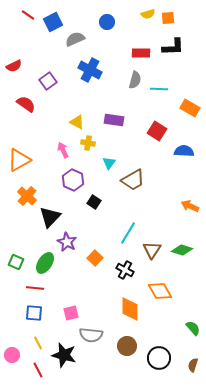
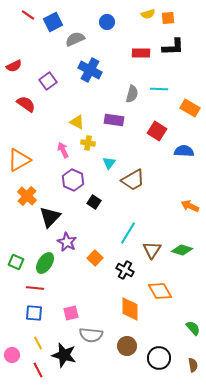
gray semicircle at (135, 80): moved 3 px left, 14 px down
brown semicircle at (193, 365): rotated 152 degrees clockwise
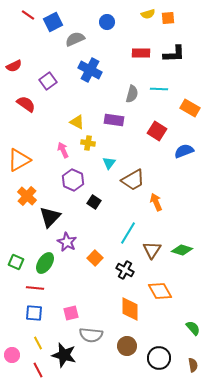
black L-shape at (173, 47): moved 1 px right, 7 px down
blue semicircle at (184, 151): rotated 24 degrees counterclockwise
orange arrow at (190, 206): moved 34 px left, 4 px up; rotated 42 degrees clockwise
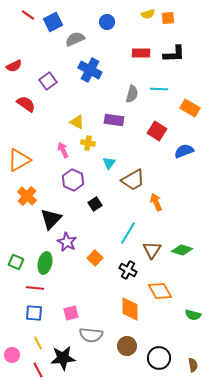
black square at (94, 202): moved 1 px right, 2 px down; rotated 24 degrees clockwise
black triangle at (50, 217): moved 1 px right, 2 px down
green ellipse at (45, 263): rotated 20 degrees counterclockwise
black cross at (125, 270): moved 3 px right
green semicircle at (193, 328): moved 13 px up; rotated 147 degrees clockwise
black star at (64, 355): moved 1 px left, 3 px down; rotated 20 degrees counterclockwise
